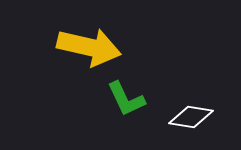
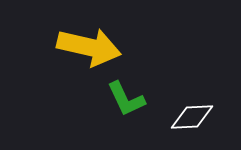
white diamond: moved 1 px right; rotated 12 degrees counterclockwise
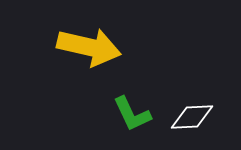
green L-shape: moved 6 px right, 15 px down
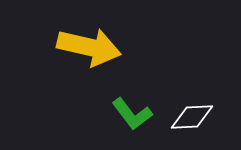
green L-shape: rotated 12 degrees counterclockwise
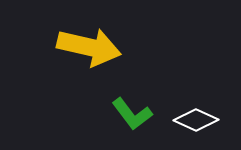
white diamond: moved 4 px right, 3 px down; rotated 27 degrees clockwise
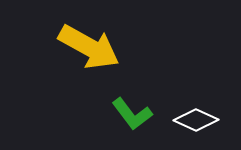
yellow arrow: rotated 16 degrees clockwise
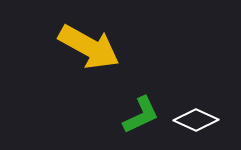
green L-shape: moved 9 px right, 1 px down; rotated 78 degrees counterclockwise
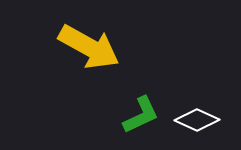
white diamond: moved 1 px right
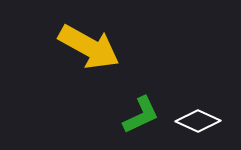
white diamond: moved 1 px right, 1 px down
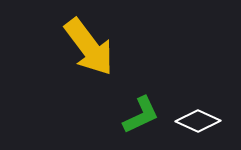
yellow arrow: rotated 24 degrees clockwise
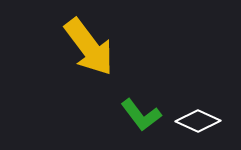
green L-shape: rotated 78 degrees clockwise
